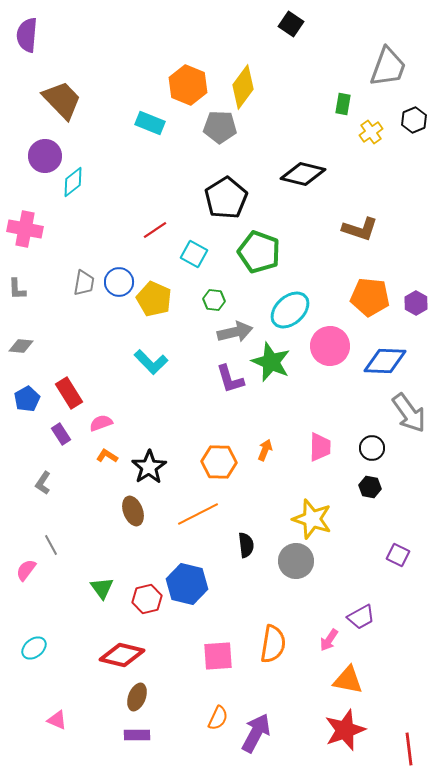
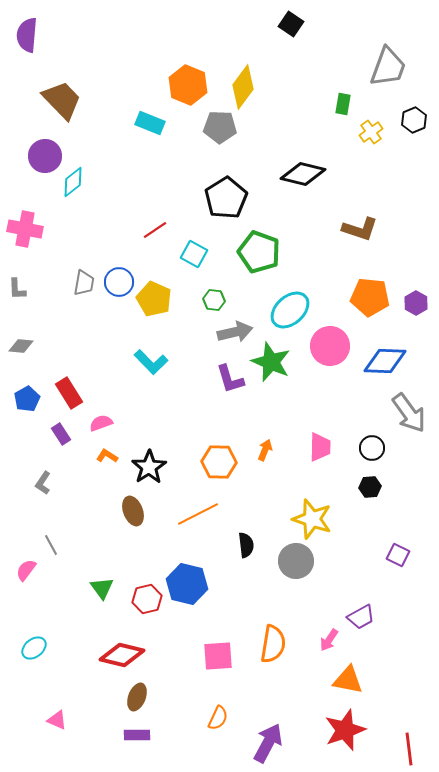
black hexagon at (370, 487): rotated 15 degrees counterclockwise
purple arrow at (256, 733): moved 12 px right, 10 px down
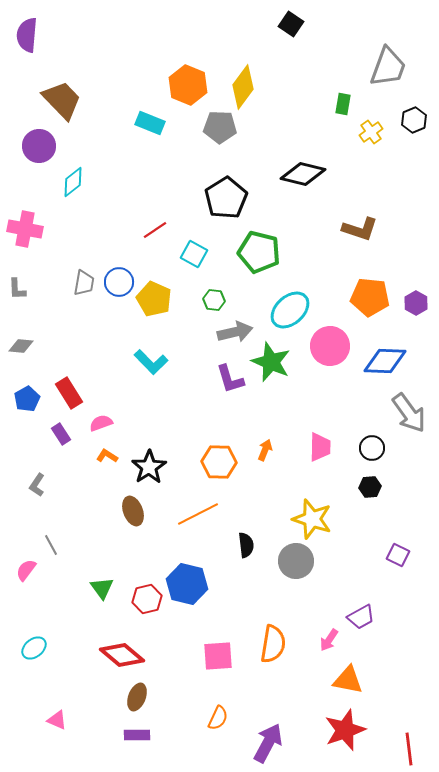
purple circle at (45, 156): moved 6 px left, 10 px up
green pentagon at (259, 252): rotated 6 degrees counterclockwise
gray L-shape at (43, 483): moved 6 px left, 2 px down
red diamond at (122, 655): rotated 27 degrees clockwise
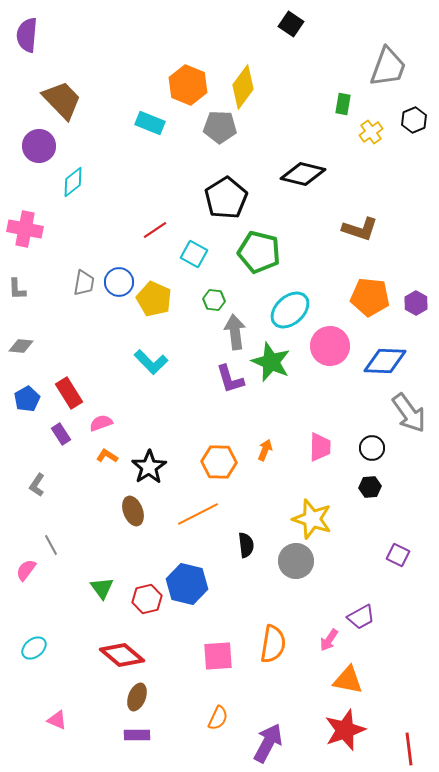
gray arrow at (235, 332): rotated 84 degrees counterclockwise
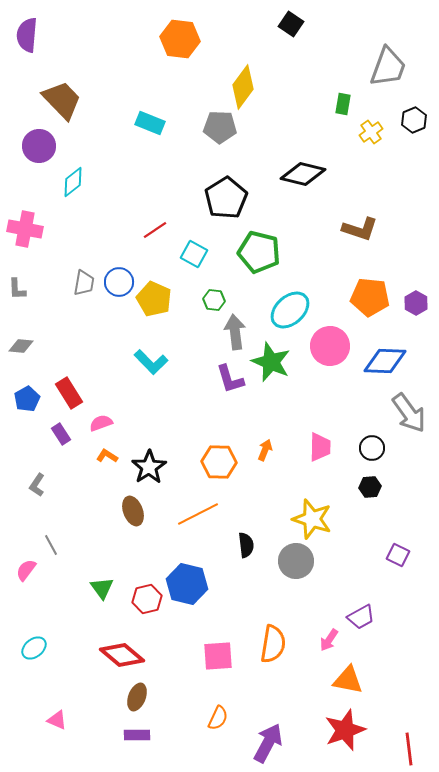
orange hexagon at (188, 85): moved 8 px left, 46 px up; rotated 15 degrees counterclockwise
